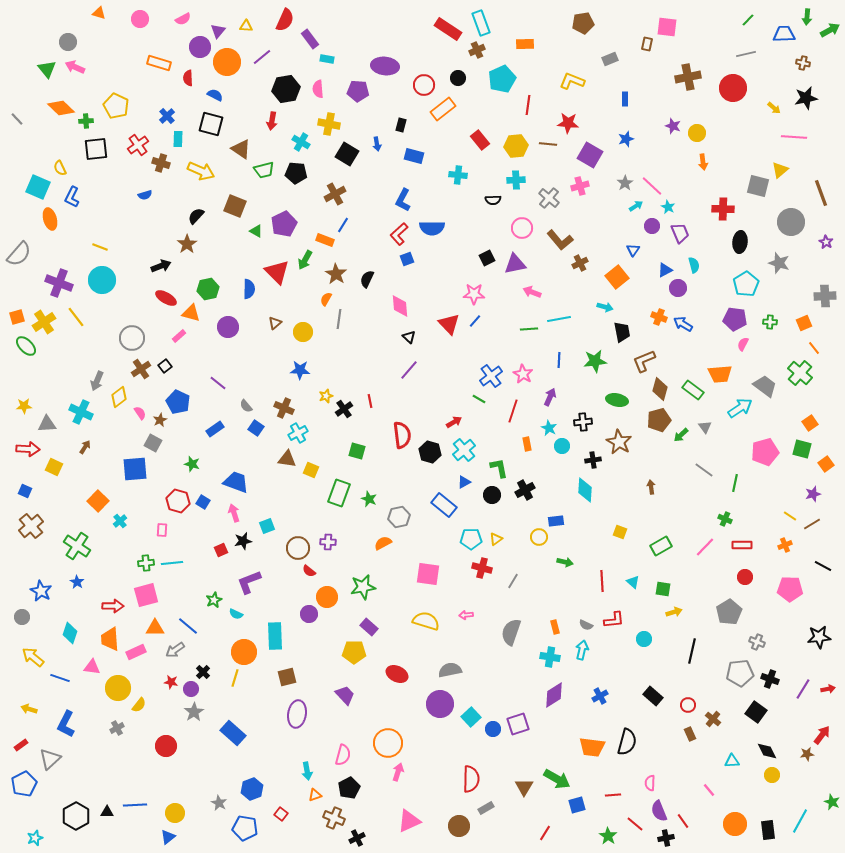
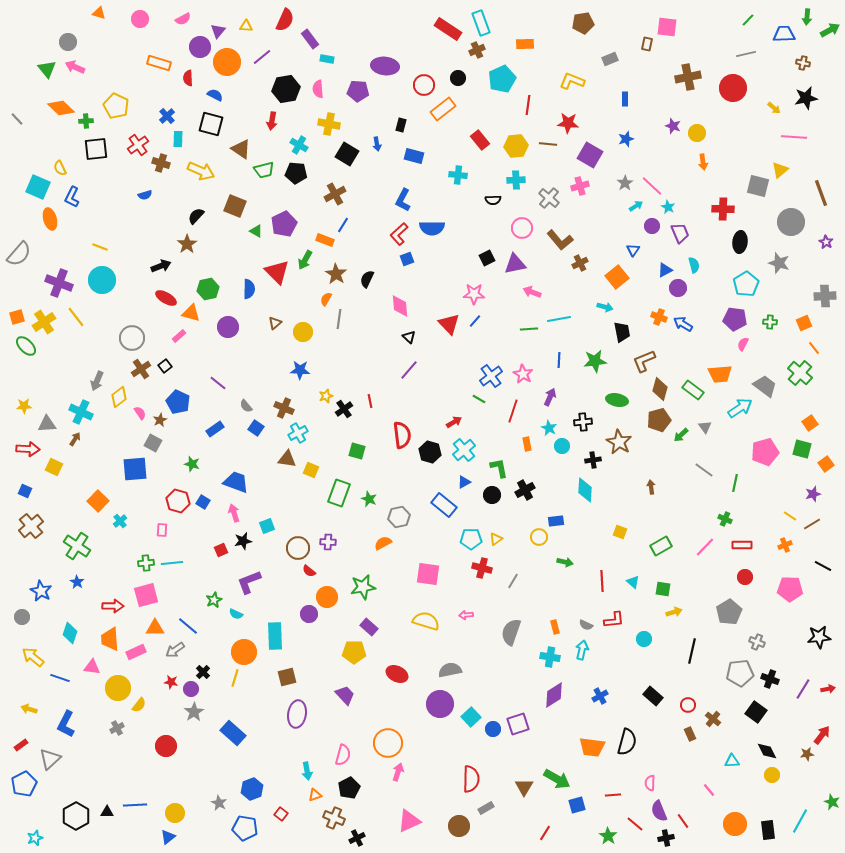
cyan cross at (301, 142): moved 2 px left, 3 px down
brown arrow at (85, 447): moved 10 px left, 8 px up
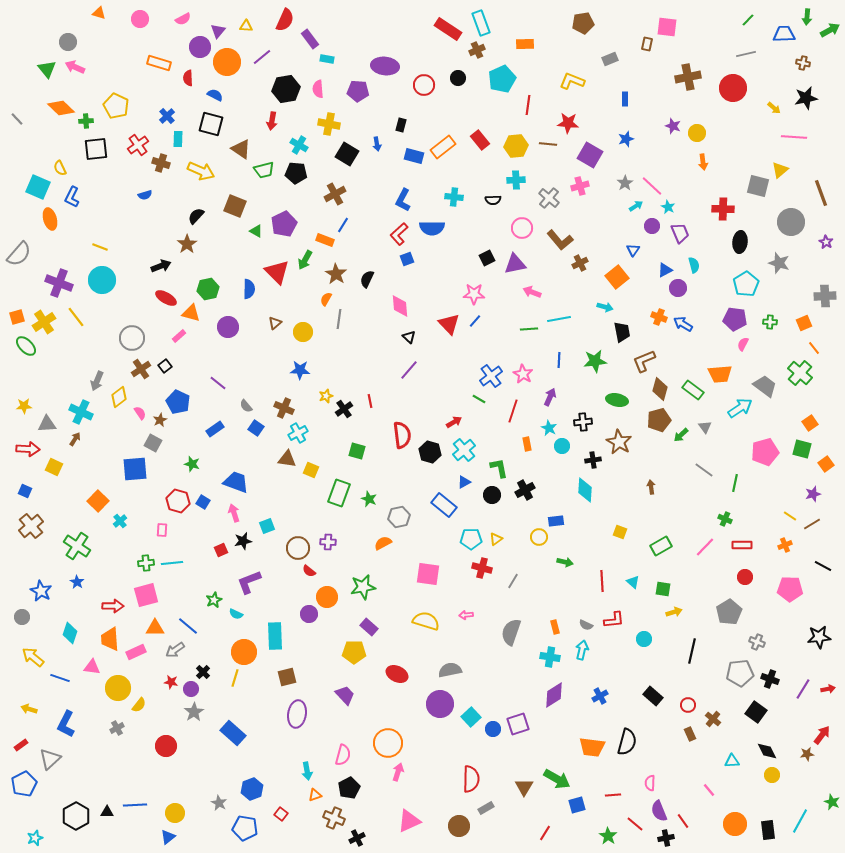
orange rectangle at (443, 109): moved 38 px down
cyan cross at (458, 175): moved 4 px left, 22 px down
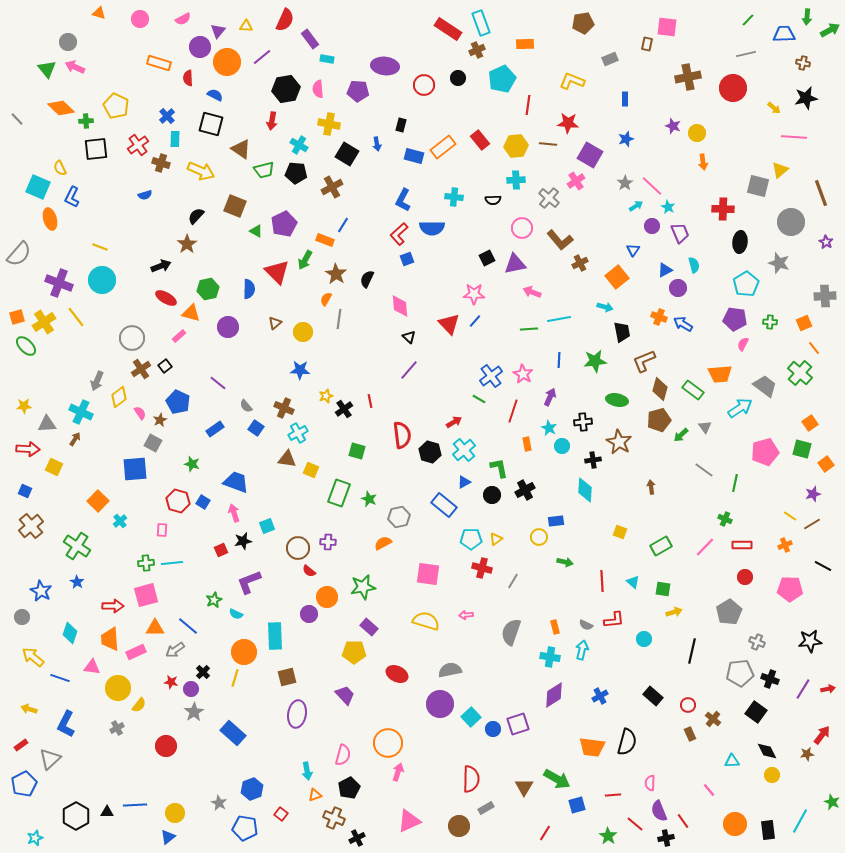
cyan rectangle at (178, 139): moved 3 px left
pink cross at (580, 186): moved 4 px left, 5 px up; rotated 18 degrees counterclockwise
brown cross at (335, 194): moved 3 px left, 7 px up
black star at (819, 637): moved 9 px left, 4 px down
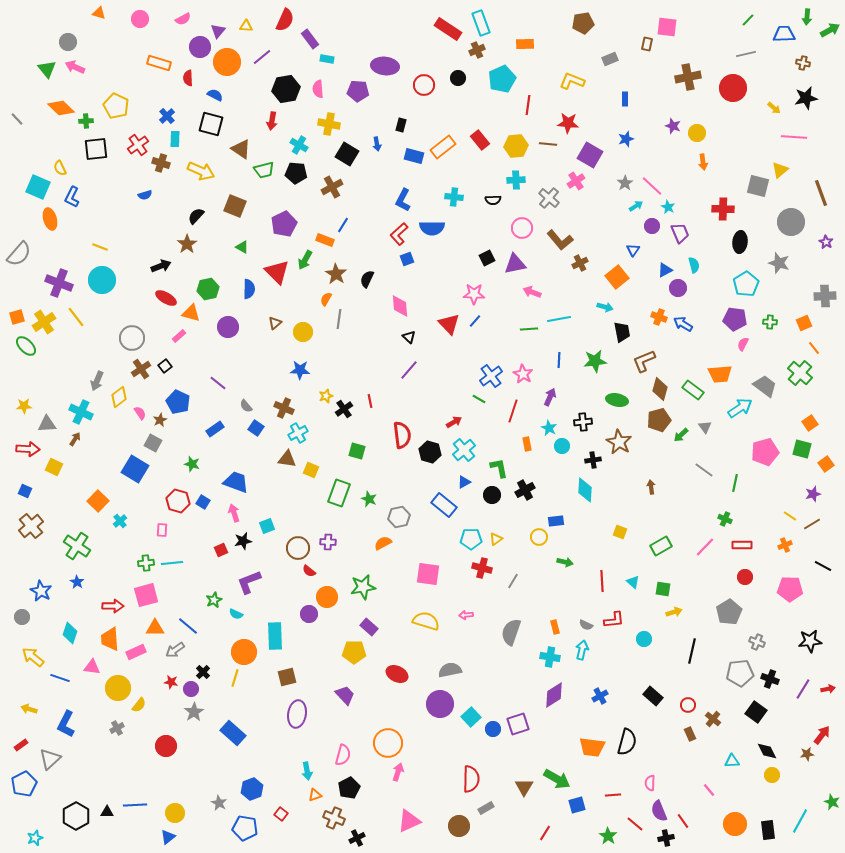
green triangle at (256, 231): moved 14 px left, 16 px down
blue square at (135, 469): rotated 36 degrees clockwise
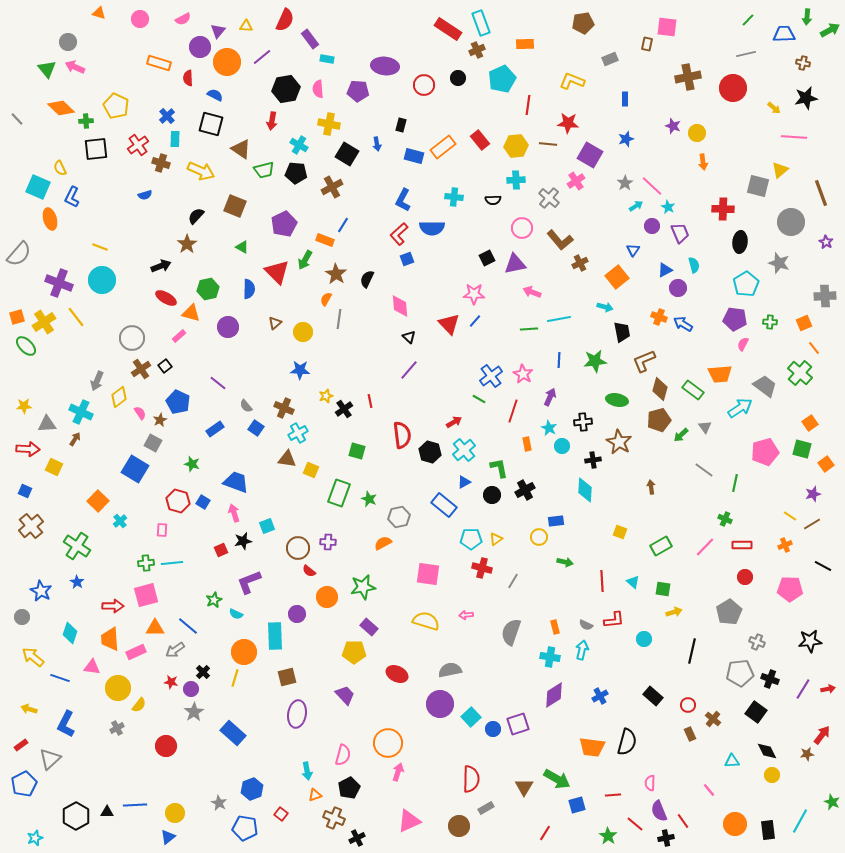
purple circle at (309, 614): moved 12 px left
